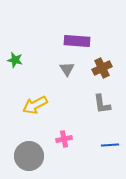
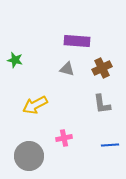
gray triangle: rotated 42 degrees counterclockwise
pink cross: moved 1 px up
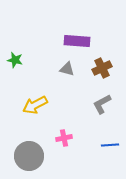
gray L-shape: rotated 70 degrees clockwise
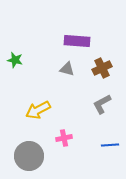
yellow arrow: moved 3 px right, 5 px down
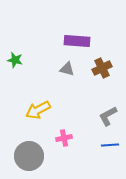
gray L-shape: moved 6 px right, 12 px down
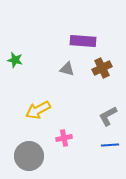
purple rectangle: moved 6 px right
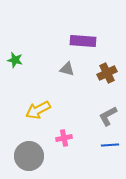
brown cross: moved 5 px right, 5 px down
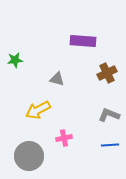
green star: rotated 21 degrees counterclockwise
gray triangle: moved 10 px left, 10 px down
gray L-shape: moved 1 px right, 1 px up; rotated 50 degrees clockwise
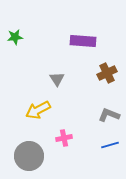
green star: moved 23 px up
gray triangle: rotated 42 degrees clockwise
blue line: rotated 12 degrees counterclockwise
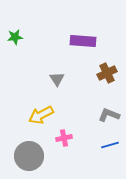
yellow arrow: moved 3 px right, 5 px down
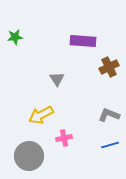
brown cross: moved 2 px right, 6 px up
